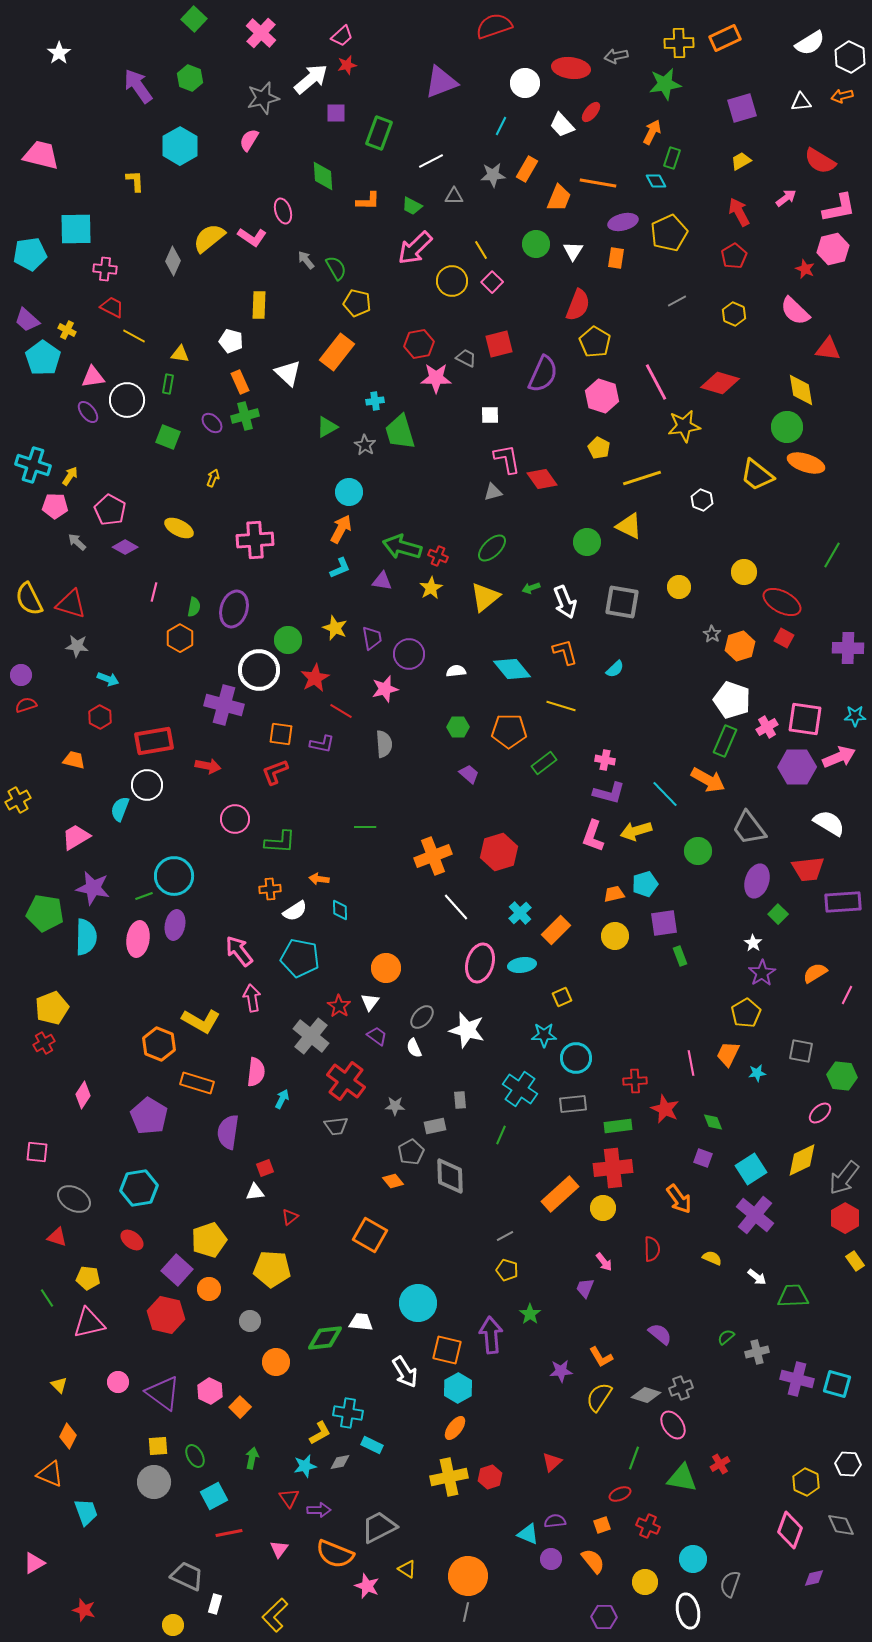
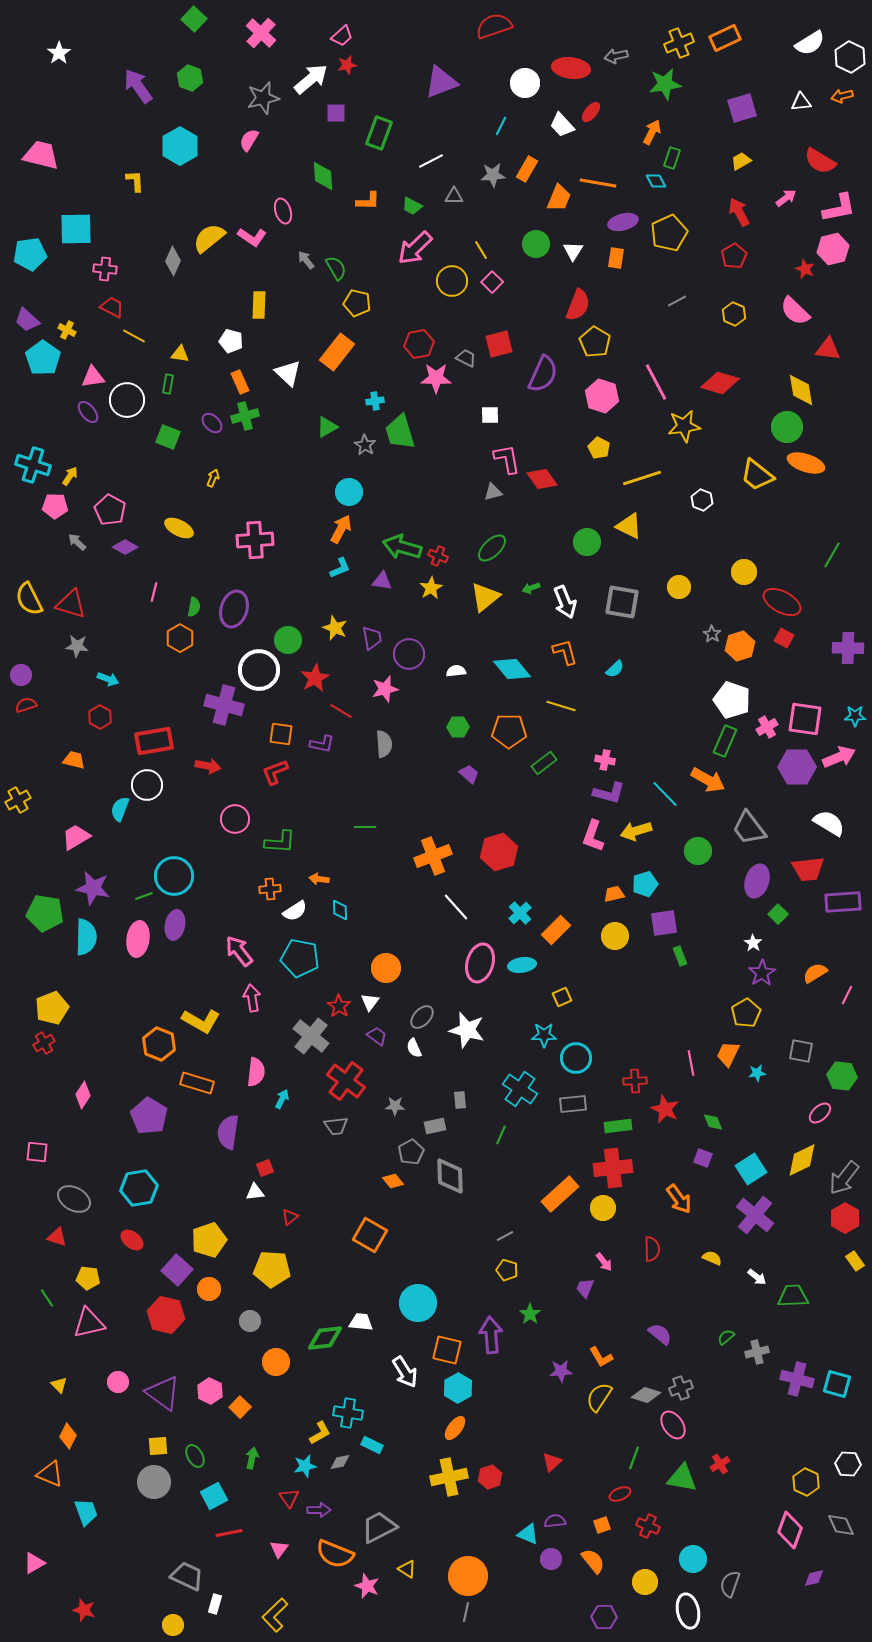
yellow cross at (679, 43): rotated 20 degrees counterclockwise
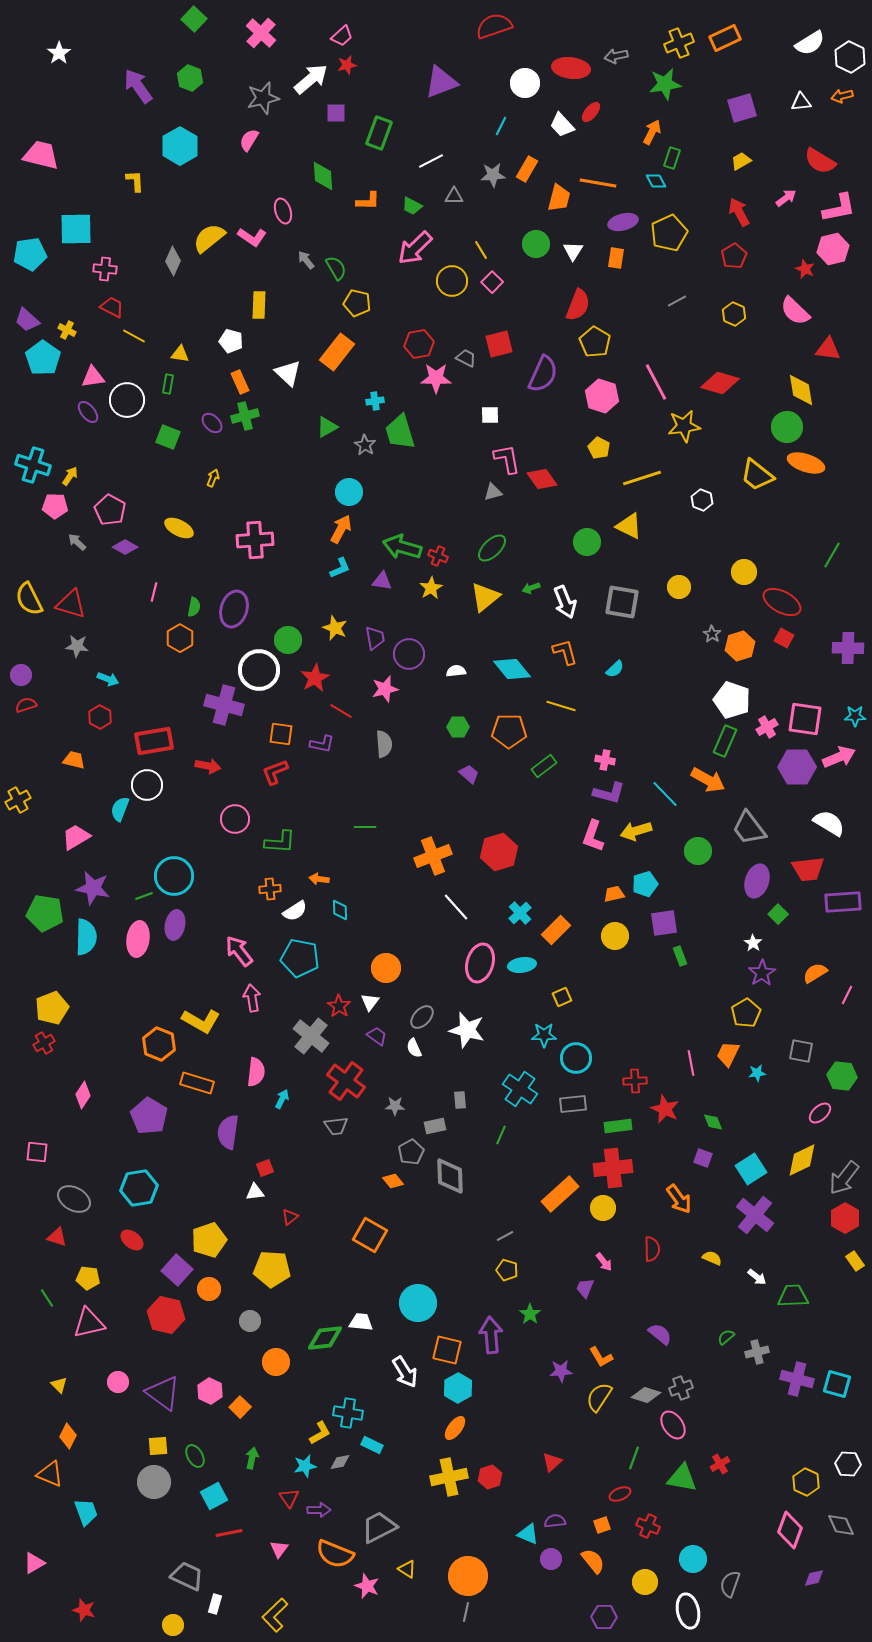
orange trapezoid at (559, 198): rotated 8 degrees counterclockwise
purple trapezoid at (372, 638): moved 3 px right
green rectangle at (544, 763): moved 3 px down
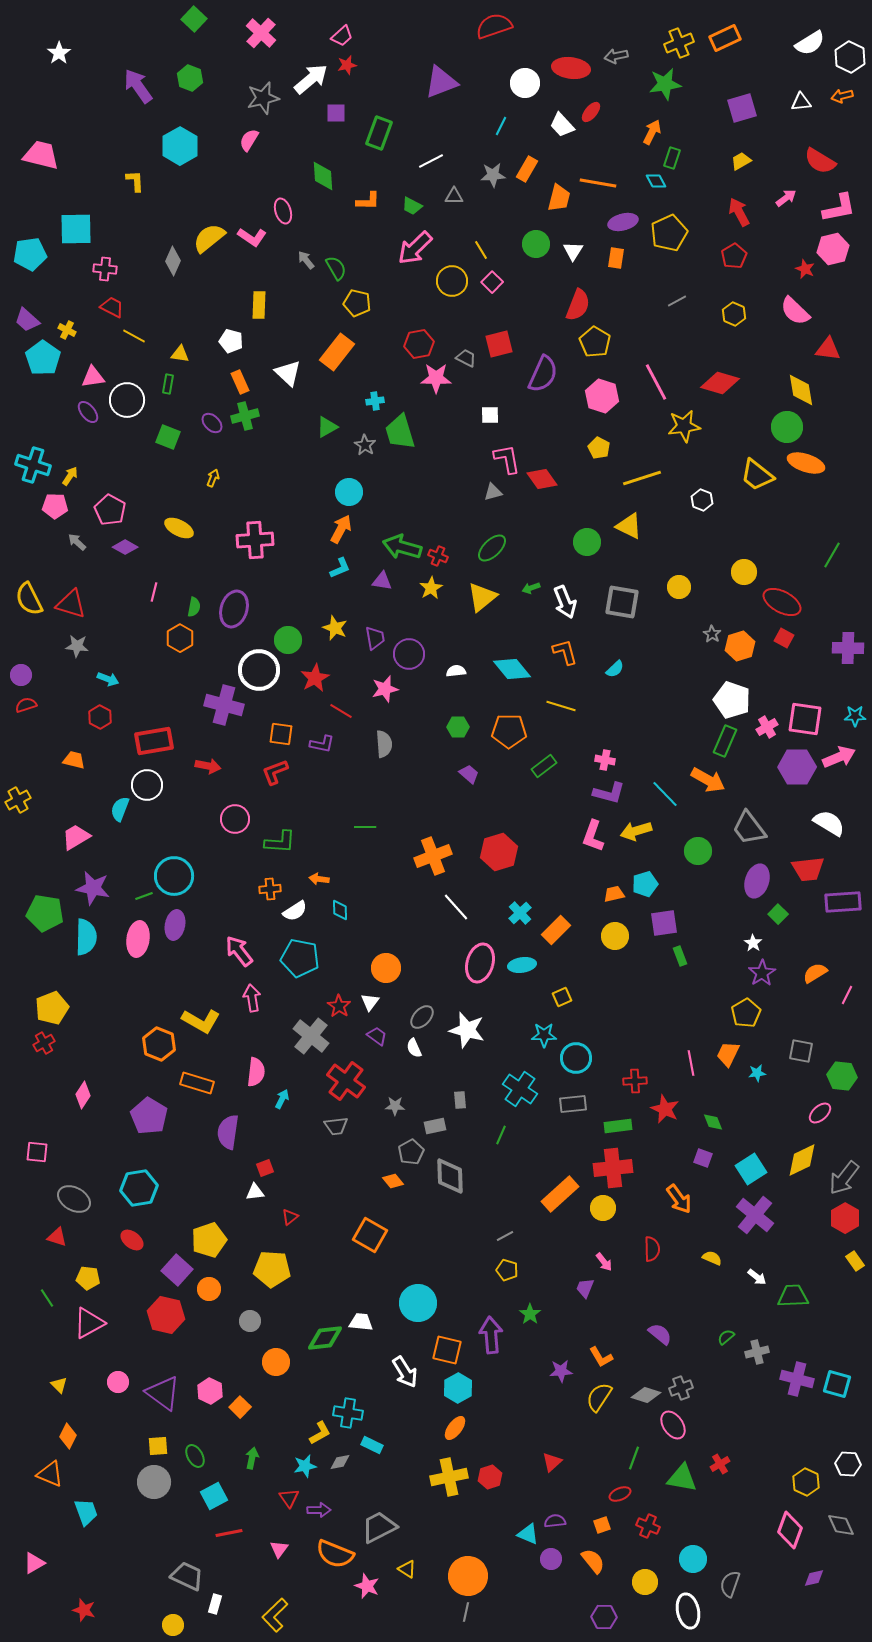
yellow triangle at (485, 597): moved 3 px left
pink triangle at (89, 1323): rotated 16 degrees counterclockwise
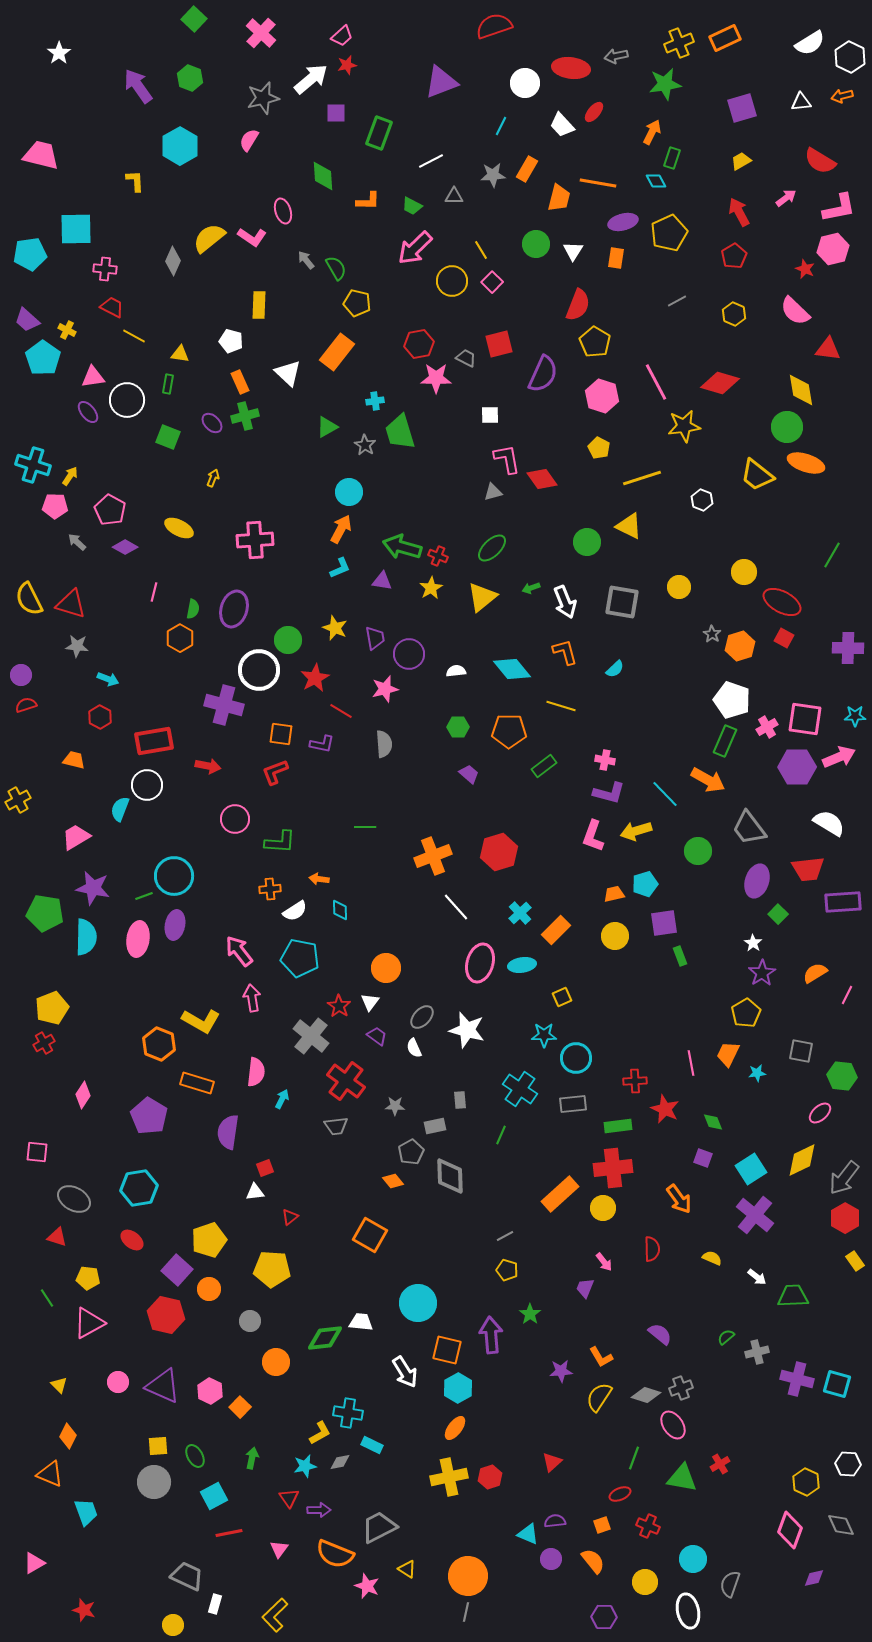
red ellipse at (591, 112): moved 3 px right
green semicircle at (194, 607): moved 1 px left, 2 px down
purple triangle at (163, 1393): moved 7 px up; rotated 12 degrees counterclockwise
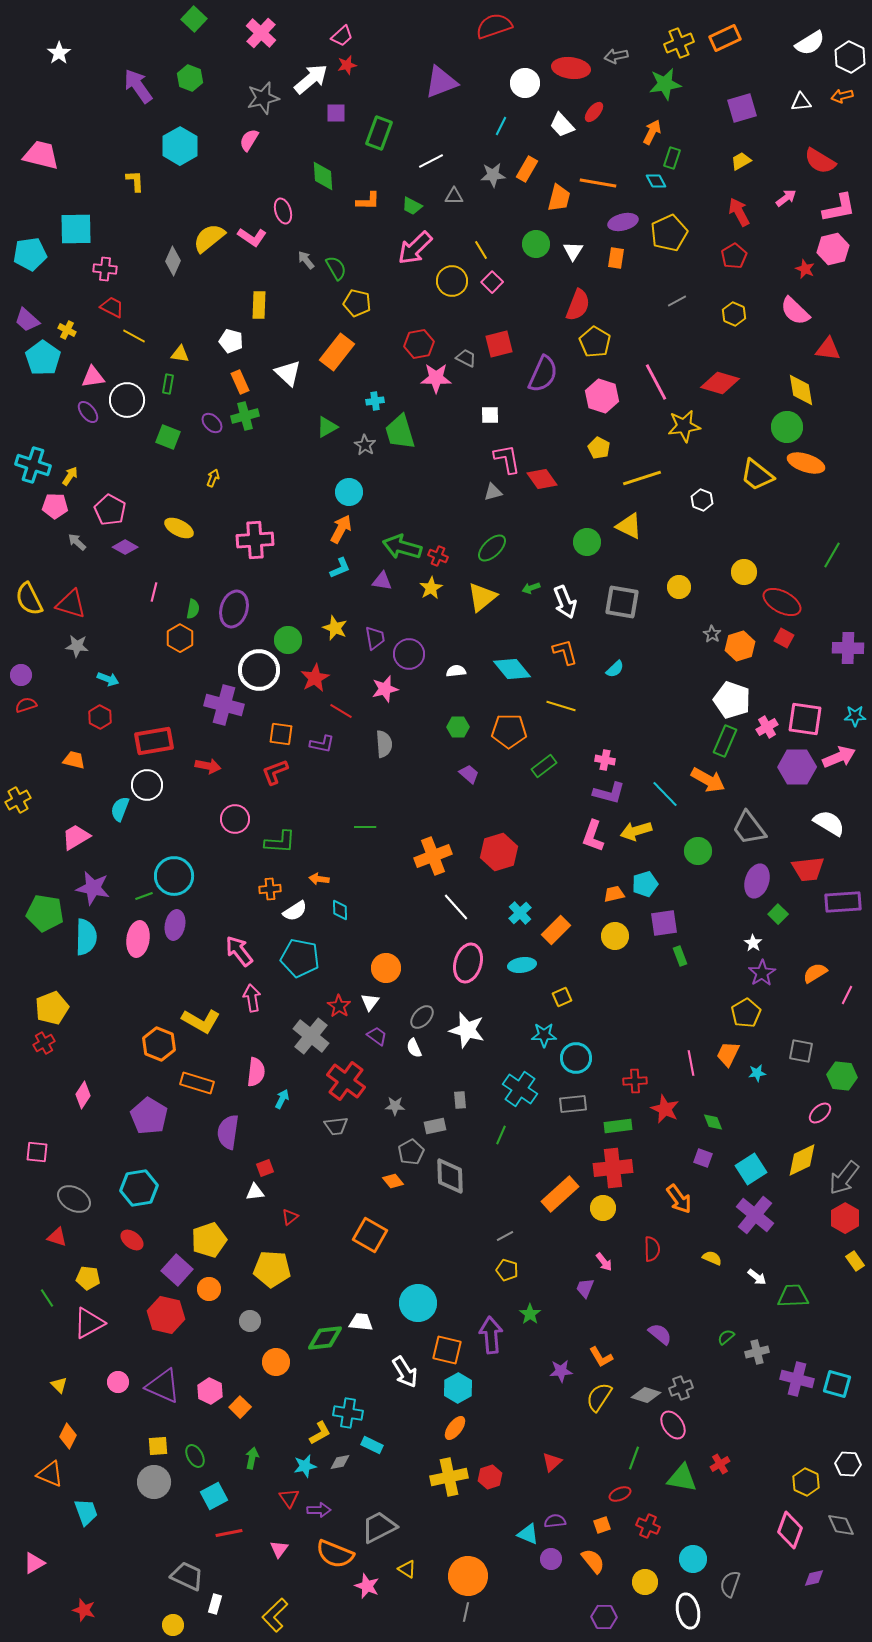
pink ellipse at (480, 963): moved 12 px left
